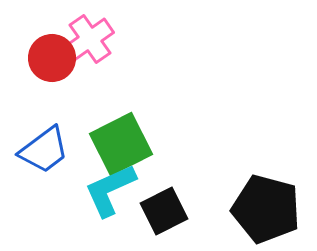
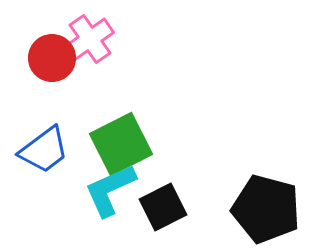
black square: moved 1 px left, 4 px up
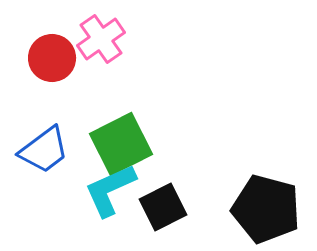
pink cross: moved 11 px right
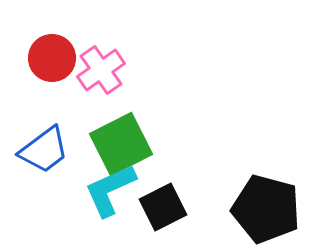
pink cross: moved 31 px down
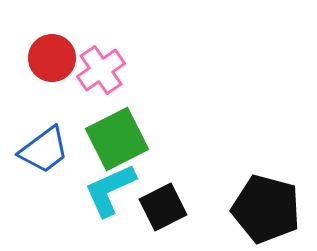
green square: moved 4 px left, 5 px up
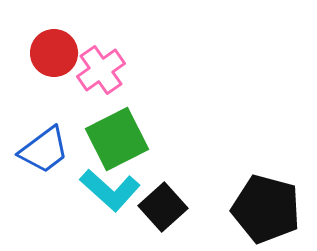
red circle: moved 2 px right, 5 px up
cyan L-shape: rotated 114 degrees counterclockwise
black square: rotated 15 degrees counterclockwise
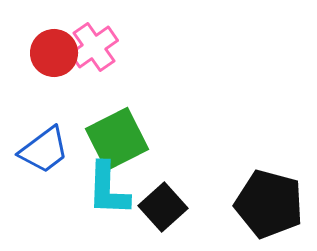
pink cross: moved 7 px left, 23 px up
cyan L-shape: moved 2 px left, 1 px up; rotated 50 degrees clockwise
black pentagon: moved 3 px right, 5 px up
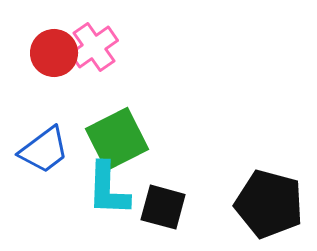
black square: rotated 33 degrees counterclockwise
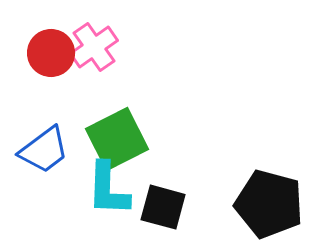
red circle: moved 3 px left
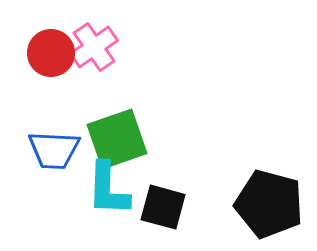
green square: rotated 8 degrees clockwise
blue trapezoid: moved 10 px right; rotated 40 degrees clockwise
